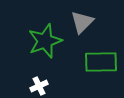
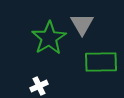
gray triangle: moved 2 px down; rotated 15 degrees counterclockwise
green star: moved 4 px right, 3 px up; rotated 12 degrees counterclockwise
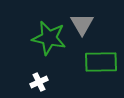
green star: rotated 28 degrees counterclockwise
white cross: moved 4 px up
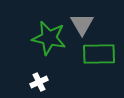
green rectangle: moved 2 px left, 8 px up
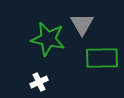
green star: moved 1 px left, 1 px down
green rectangle: moved 3 px right, 4 px down
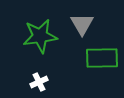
green star: moved 8 px left, 3 px up; rotated 20 degrees counterclockwise
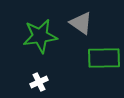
gray triangle: moved 1 px left, 1 px up; rotated 25 degrees counterclockwise
green rectangle: moved 2 px right
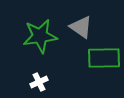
gray triangle: moved 4 px down
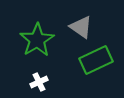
green star: moved 3 px left, 4 px down; rotated 24 degrees counterclockwise
green rectangle: moved 8 px left, 2 px down; rotated 24 degrees counterclockwise
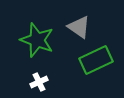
gray triangle: moved 2 px left
green star: rotated 20 degrees counterclockwise
